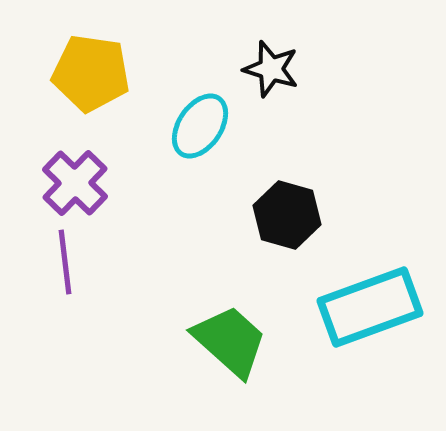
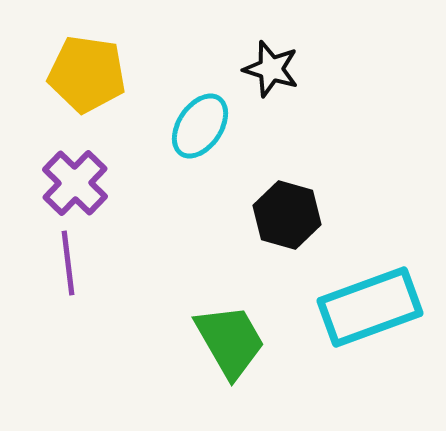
yellow pentagon: moved 4 px left, 1 px down
purple line: moved 3 px right, 1 px down
green trapezoid: rotated 18 degrees clockwise
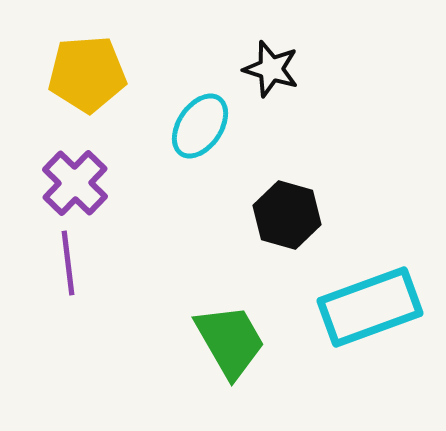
yellow pentagon: rotated 12 degrees counterclockwise
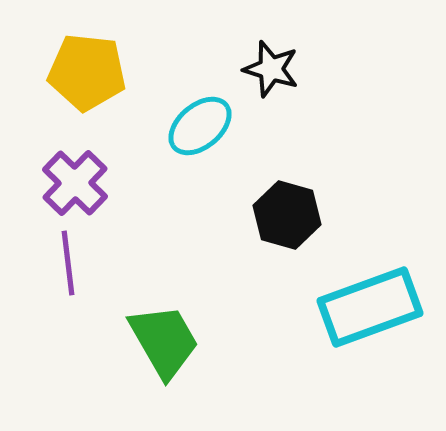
yellow pentagon: moved 2 px up; rotated 10 degrees clockwise
cyan ellipse: rotated 16 degrees clockwise
green trapezoid: moved 66 px left
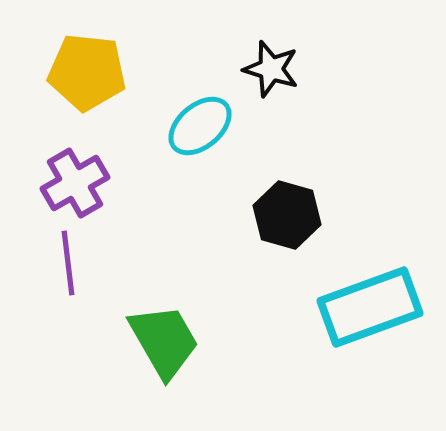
purple cross: rotated 16 degrees clockwise
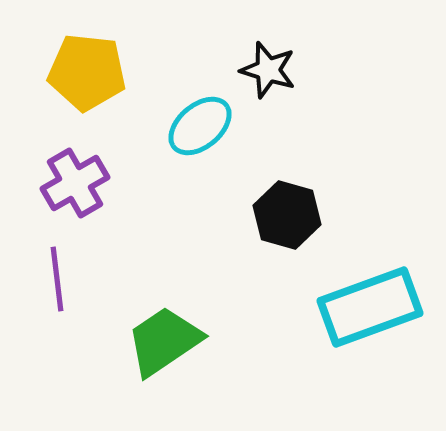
black star: moved 3 px left, 1 px down
purple line: moved 11 px left, 16 px down
green trapezoid: rotated 94 degrees counterclockwise
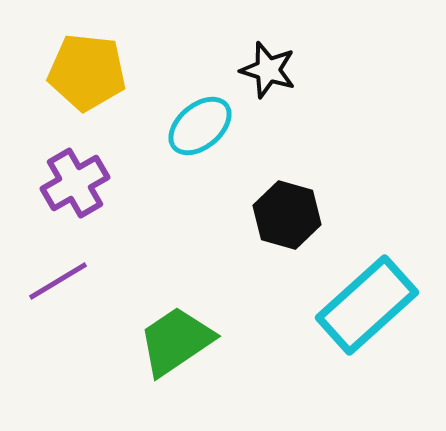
purple line: moved 1 px right, 2 px down; rotated 66 degrees clockwise
cyan rectangle: moved 3 px left, 2 px up; rotated 22 degrees counterclockwise
green trapezoid: moved 12 px right
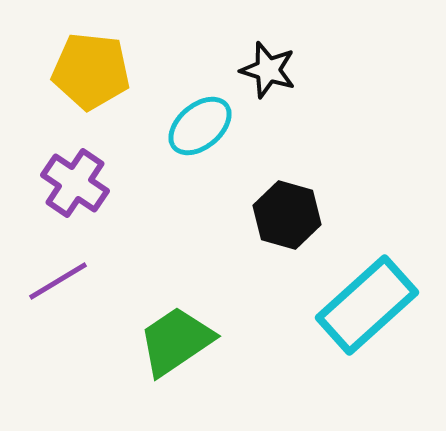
yellow pentagon: moved 4 px right, 1 px up
purple cross: rotated 26 degrees counterclockwise
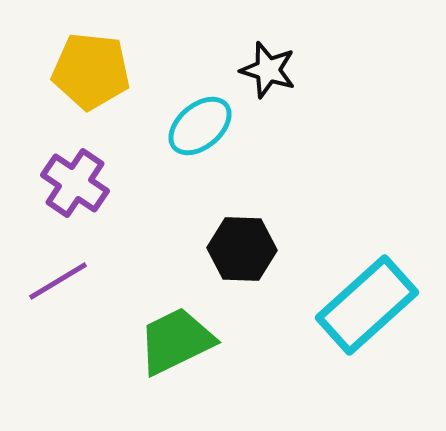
black hexagon: moved 45 px left, 34 px down; rotated 14 degrees counterclockwise
green trapezoid: rotated 8 degrees clockwise
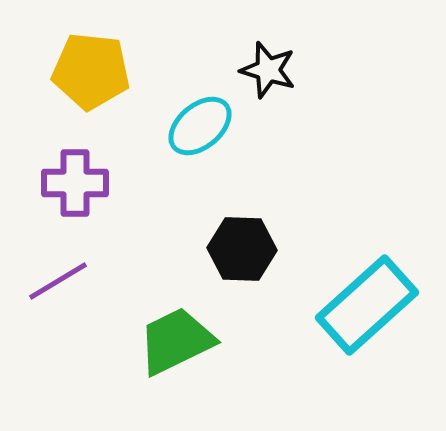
purple cross: rotated 34 degrees counterclockwise
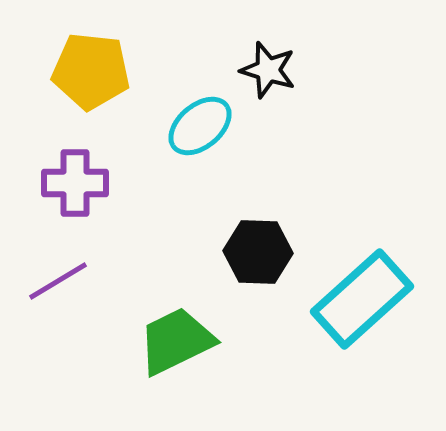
black hexagon: moved 16 px right, 3 px down
cyan rectangle: moved 5 px left, 6 px up
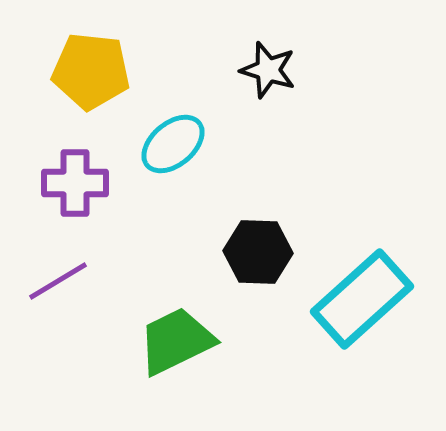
cyan ellipse: moved 27 px left, 18 px down
